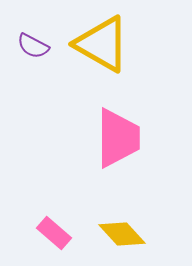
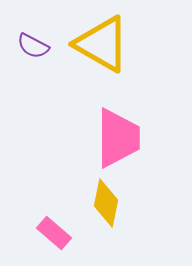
yellow diamond: moved 16 px left, 31 px up; rotated 54 degrees clockwise
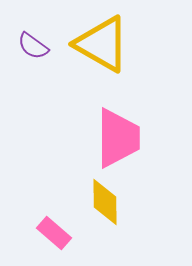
purple semicircle: rotated 8 degrees clockwise
yellow diamond: moved 1 px left, 1 px up; rotated 12 degrees counterclockwise
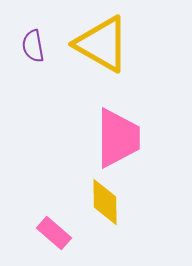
purple semicircle: rotated 44 degrees clockwise
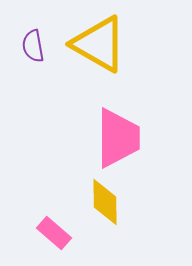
yellow triangle: moved 3 px left
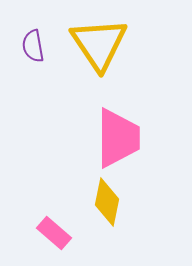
yellow triangle: rotated 26 degrees clockwise
yellow diamond: moved 2 px right; rotated 12 degrees clockwise
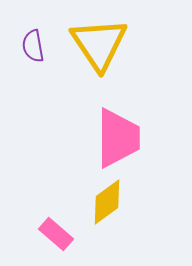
yellow diamond: rotated 42 degrees clockwise
pink rectangle: moved 2 px right, 1 px down
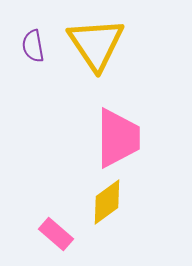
yellow triangle: moved 3 px left
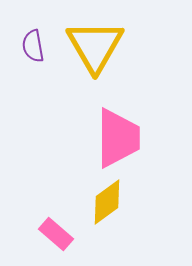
yellow triangle: moved 1 px left, 2 px down; rotated 4 degrees clockwise
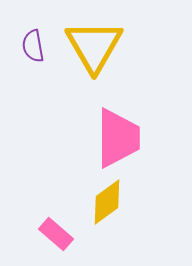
yellow triangle: moved 1 px left
